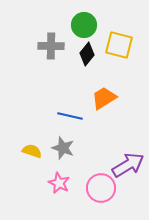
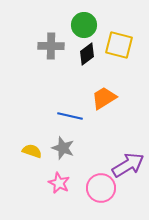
black diamond: rotated 15 degrees clockwise
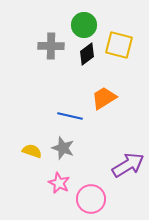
pink circle: moved 10 px left, 11 px down
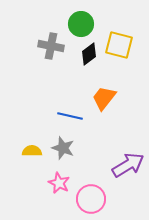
green circle: moved 3 px left, 1 px up
gray cross: rotated 10 degrees clockwise
black diamond: moved 2 px right
orange trapezoid: rotated 20 degrees counterclockwise
yellow semicircle: rotated 18 degrees counterclockwise
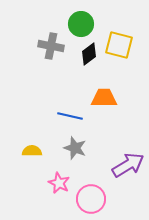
orange trapezoid: rotated 52 degrees clockwise
gray star: moved 12 px right
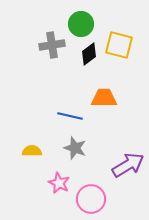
gray cross: moved 1 px right, 1 px up; rotated 20 degrees counterclockwise
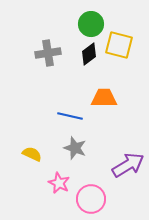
green circle: moved 10 px right
gray cross: moved 4 px left, 8 px down
yellow semicircle: moved 3 px down; rotated 24 degrees clockwise
